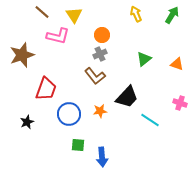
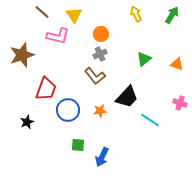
orange circle: moved 1 px left, 1 px up
blue circle: moved 1 px left, 4 px up
blue arrow: rotated 30 degrees clockwise
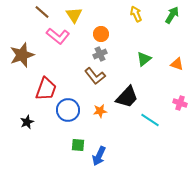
pink L-shape: rotated 25 degrees clockwise
blue arrow: moved 3 px left, 1 px up
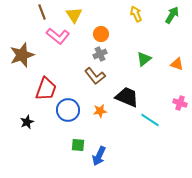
brown line: rotated 28 degrees clockwise
black trapezoid: rotated 110 degrees counterclockwise
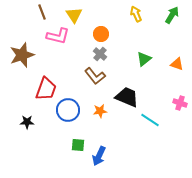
pink L-shape: rotated 25 degrees counterclockwise
gray cross: rotated 24 degrees counterclockwise
black star: rotated 24 degrees clockwise
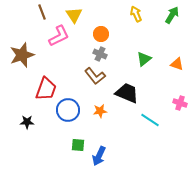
pink L-shape: moved 1 px right; rotated 40 degrees counterclockwise
gray cross: rotated 16 degrees counterclockwise
black trapezoid: moved 4 px up
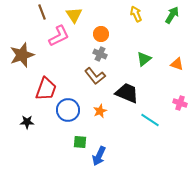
orange star: rotated 16 degrees counterclockwise
green square: moved 2 px right, 3 px up
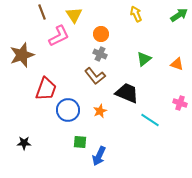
green arrow: moved 7 px right; rotated 24 degrees clockwise
black star: moved 3 px left, 21 px down
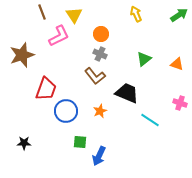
blue circle: moved 2 px left, 1 px down
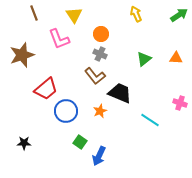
brown line: moved 8 px left, 1 px down
pink L-shape: moved 3 px down; rotated 95 degrees clockwise
orange triangle: moved 1 px left, 6 px up; rotated 16 degrees counterclockwise
red trapezoid: rotated 30 degrees clockwise
black trapezoid: moved 7 px left
green square: rotated 32 degrees clockwise
